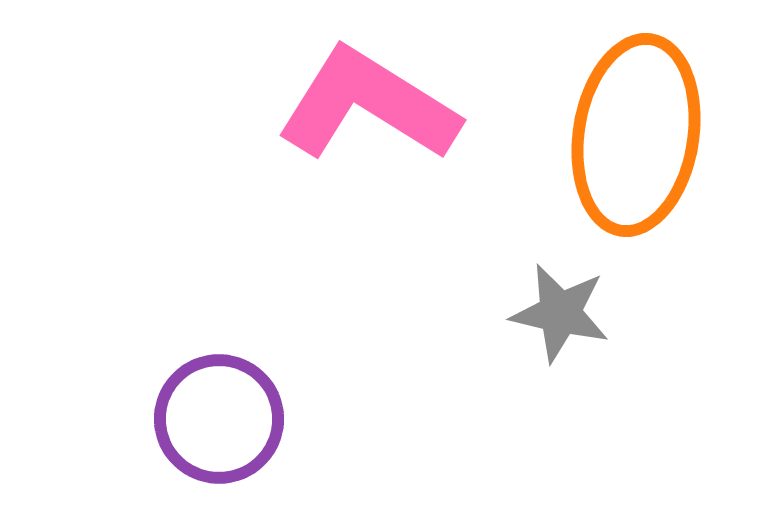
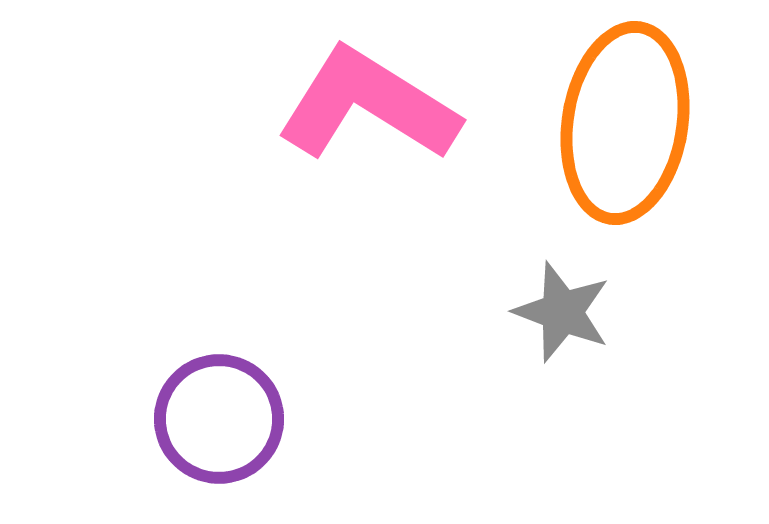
orange ellipse: moved 11 px left, 12 px up
gray star: moved 2 px right, 1 px up; rotated 8 degrees clockwise
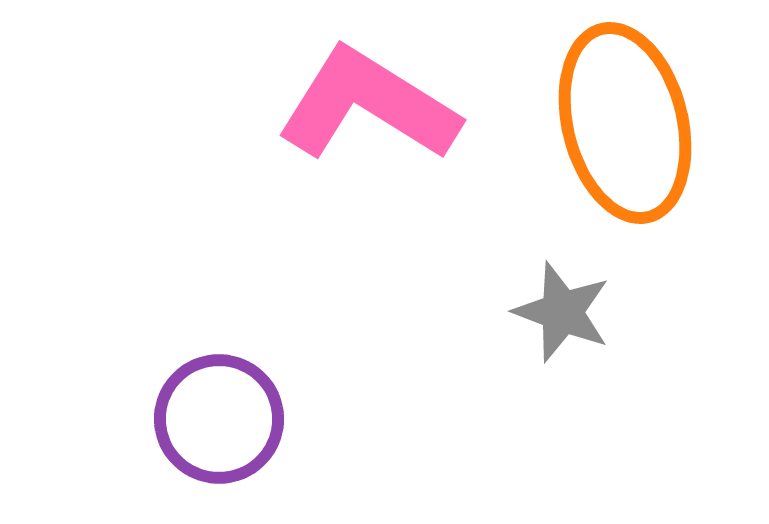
orange ellipse: rotated 23 degrees counterclockwise
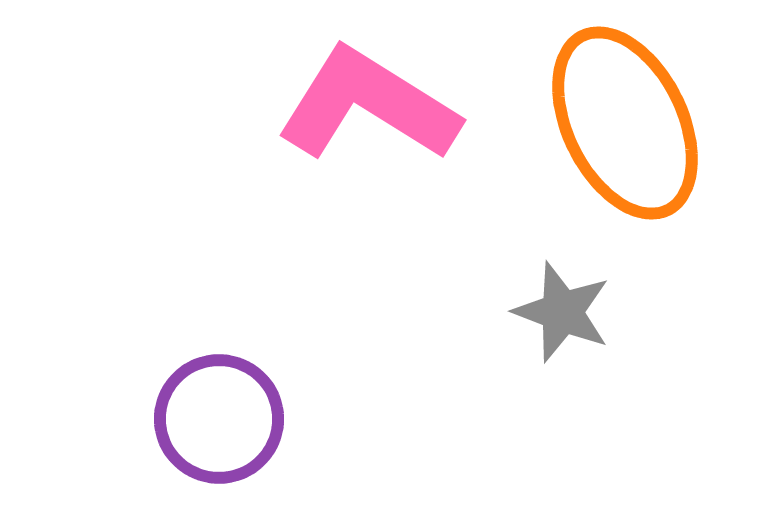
orange ellipse: rotated 12 degrees counterclockwise
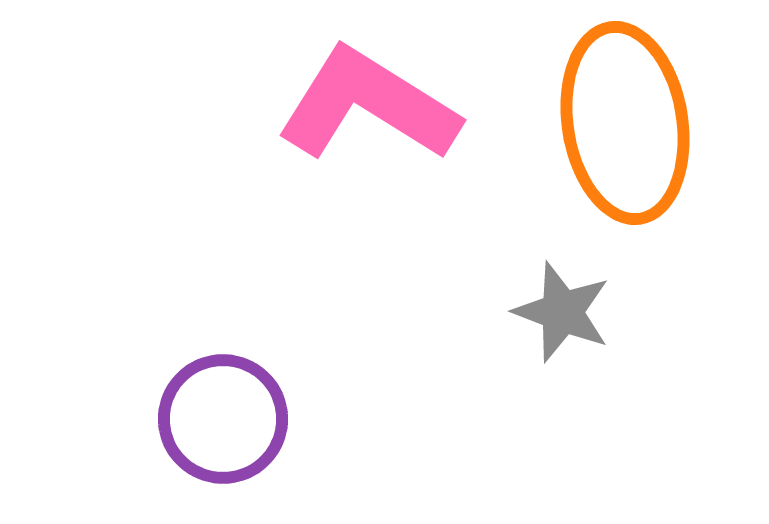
orange ellipse: rotated 17 degrees clockwise
purple circle: moved 4 px right
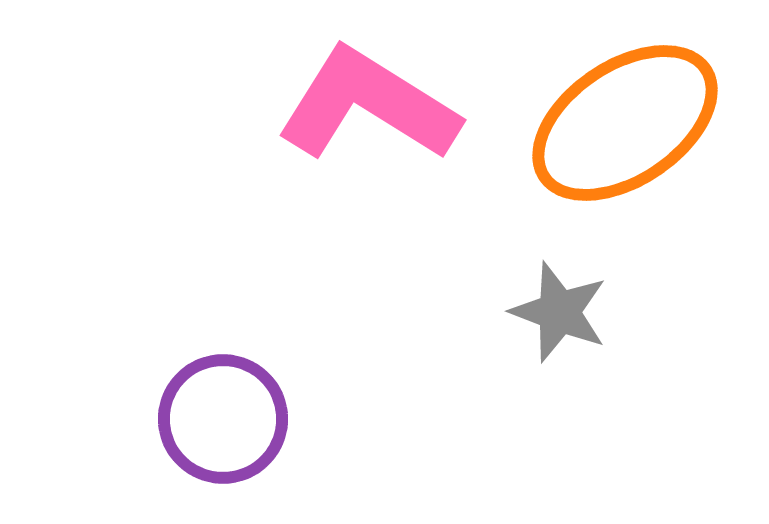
orange ellipse: rotated 65 degrees clockwise
gray star: moved 3 px left
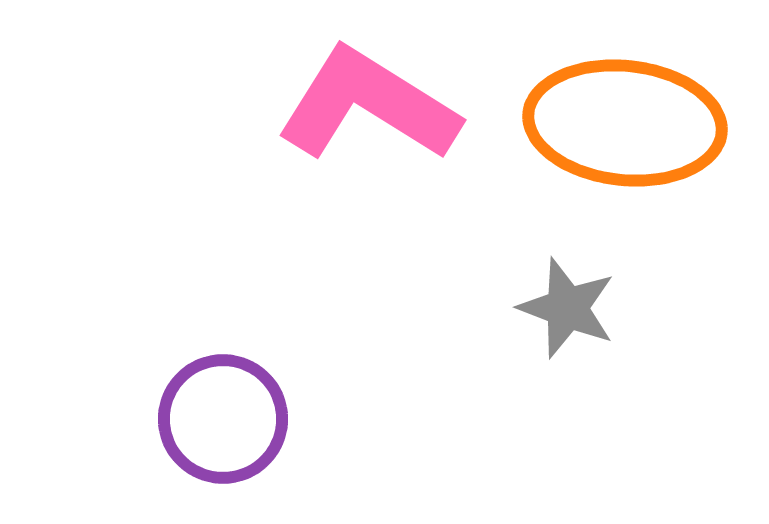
orange ellipse: rotated 40 degrees clockwise
gray star: moved 8 px right, 4 px up
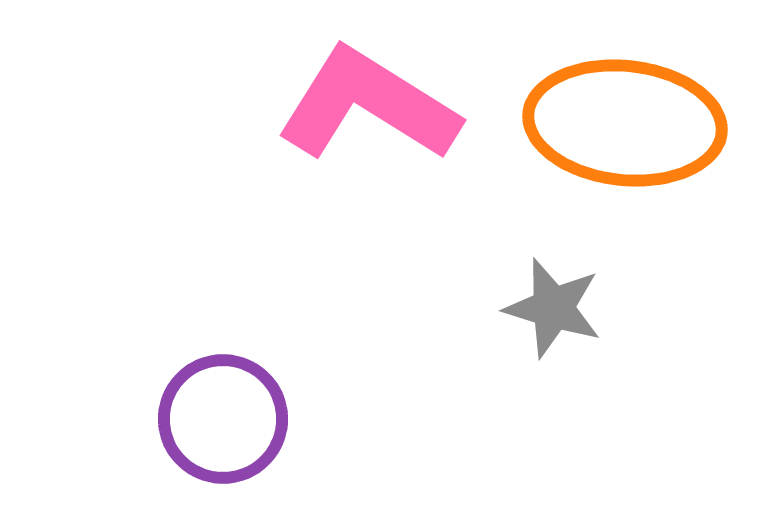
gray star: moved 14 px left; rotated 4 degrees counterclockwise
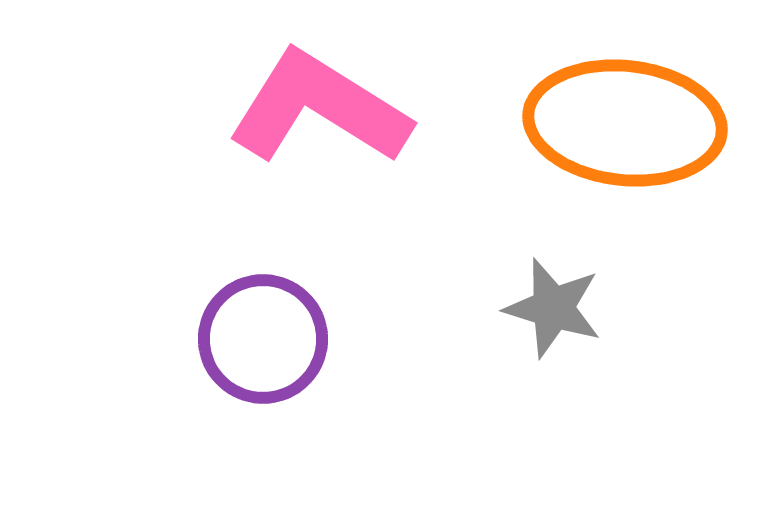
pink L-shape: moved 49 px left, 3 px down
purple circle: moved 40 px right, 80 px up
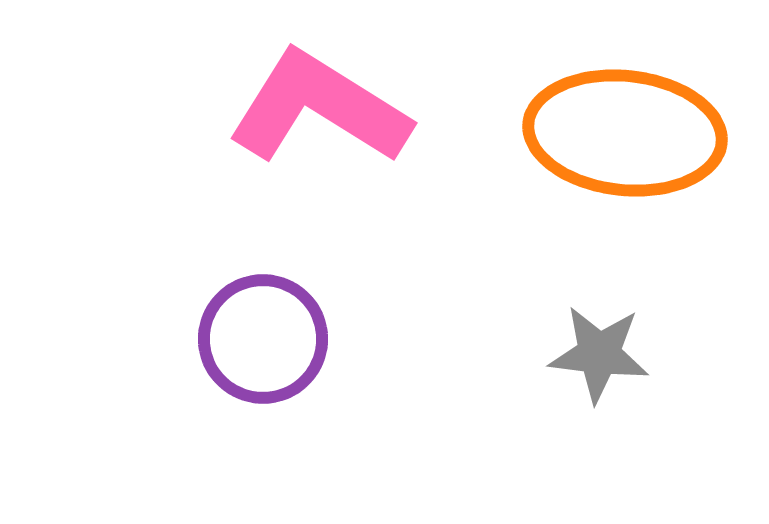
orange ellipse: moved 10 px down
gray star: moved 46 px right, 46 px down; rotated 10 degrees counterclockwise
